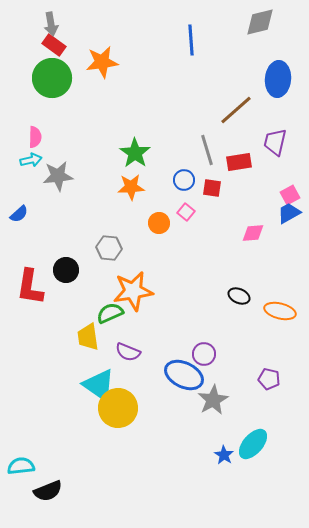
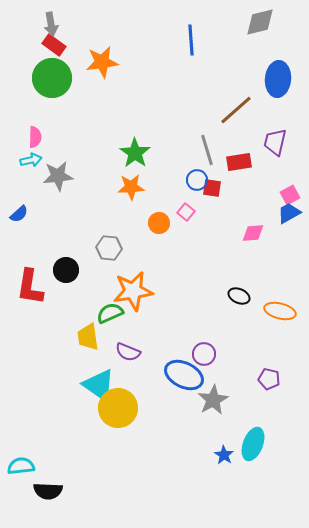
blue circle at (184, 180): moved 13 px right
cyan ellipse at (253, 444): rotated 20 degrees counterclockwise
black semicircle at (48, 491): rotated 24 degrees clockwise
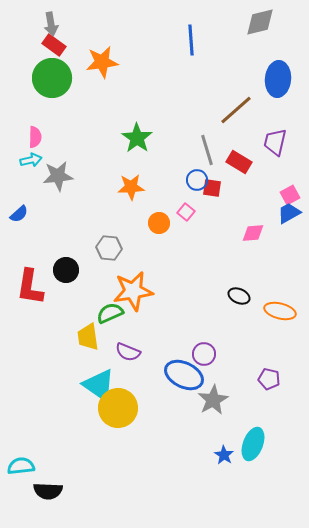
green star at (135, 153): moved 2 px right, 15 px up
red rectangle at (239, 162): rotated 40 degrees clockwise
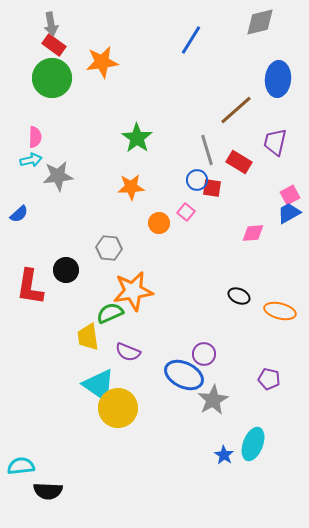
blue line at (191, 40): rotated 36 degrees clockwise
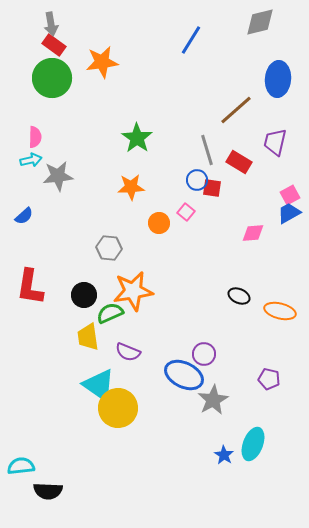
blue semicircle at (19, 214): moved 5 px right, 2 px down
black circle at (66, 270): moved 18 px right, 25 px down
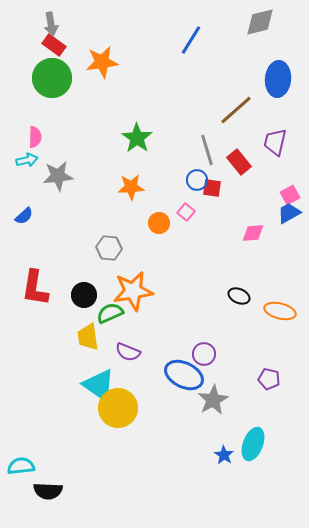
cyan arrow at (31, 160): moved 4 px left
red rectangle at (239, 162): rotated 20 degrees clockwise
red L-shape at (30, 287): moved 5 px right, 1 px down
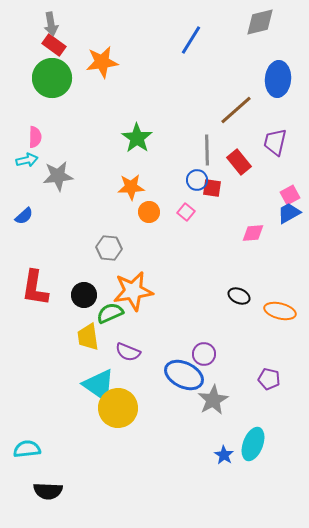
gray line at (207, 150): rotated 16 degrees clockwise
orange circle at (159, 223): moved 10 px left, 11 px up
cyan semicircle at (21, 466): moved 6 px right, 17 px up
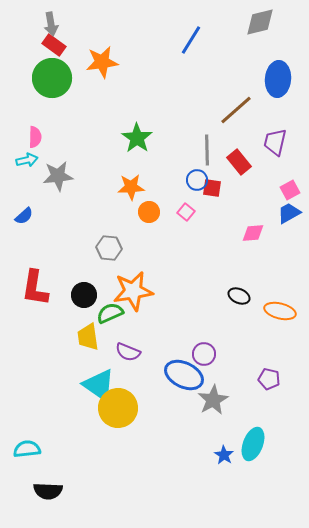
pink square at (290, 195): moved 5 px up
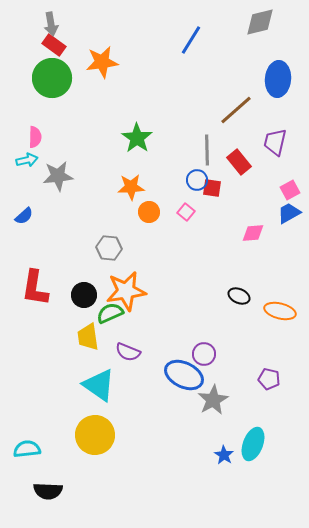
orange star at (133, 291): moved 7 px left
yellow circle at (118, 408): moved 23 px left, 27 px down
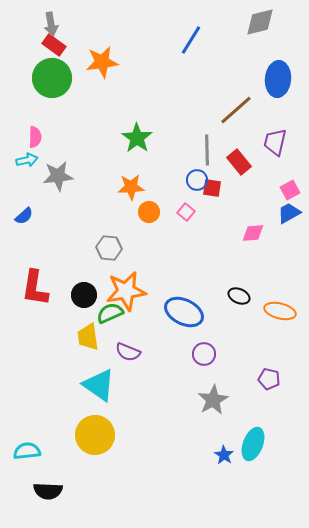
blue ellipse at (184, 375): moved 63 px up
cyan semicircle at (27, 449): moved 2 px down
